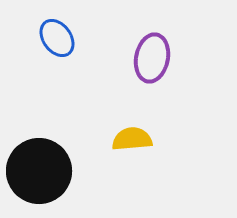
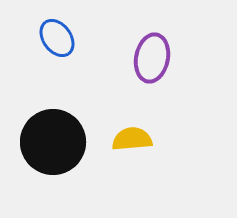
black circle: moved 14 px right, 29 px up
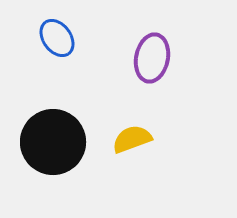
yellow semicircle: rotated 15 degrees counterclockwise
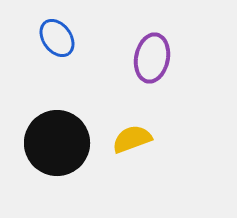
black circle: moved 4 px right, 1 px down
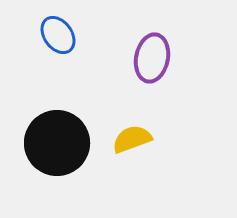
blue ellipse: moved 1 px right, 3 px up
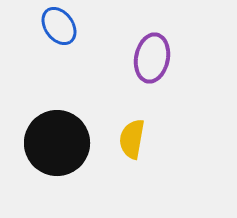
blue ellipse: moved 1 px right, 9 px up
yellow semicircle: rotated 60 degrees counterclockwise
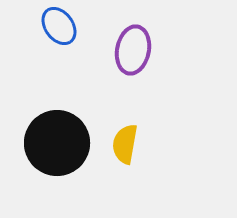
purple ellipse: moved 19 px left, 8 px up
yellow semicircle: moved 7 px left, 5 px down
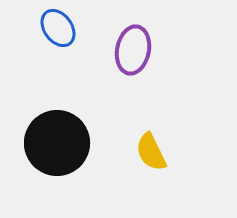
blue ellipse: moved 1 px left, 2 px down
yellow semicircle: moved 26 px right, 8 px down; rotated 36 degrees counterclockwise
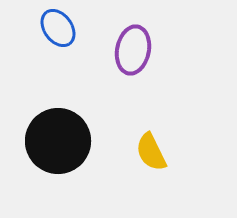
black circle: moved 1 px right, 2 px up
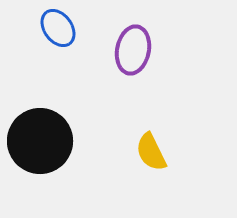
black circle: moved 18 px left
